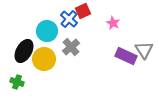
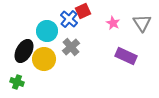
gray triangle: moved 2 px left, 27 px up
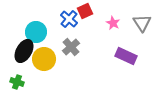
red square: moved 2 px right
cyan circle: moved 11 px left, 1 px down
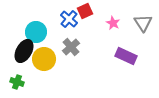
gray triangle: moved 1 px right
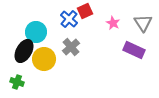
purple rectangle: moved 8 px right, 6 px up
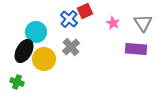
purple rectangle: moved 2 px right, 1 px up; rotated 20 degrees counterclockwise
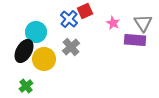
purple rectangle: moved 1 px left, 9 px up
green cross: moved 9 px right, 4 px down; rotated 32 degrees clockwise
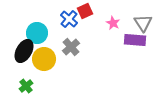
cyan circle: moved 1 px right, 1 px down
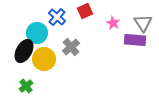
blue cross: moved 12 px left, 2 px up
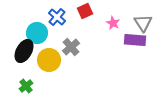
yellow circle: moved 5 px right, 1 px down
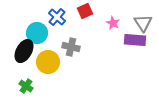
gray cross: rotated 36 degrees counterclockwise
yellow circle: moved 1 px left, 2 px down
green cross: rotated 16 degrees counterclockwise
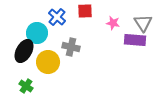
red square: rotated 21 degrees clockwise
pink star: rotated 16 degrees counterclockwise
